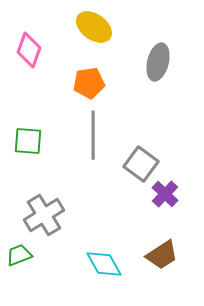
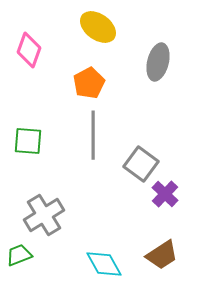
yellow ellipse: moved 4 px right
orange pentagon: rotated 20 degrees counterclockwise
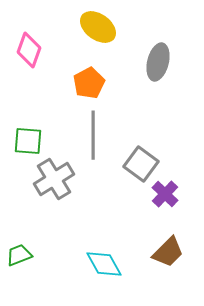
gray cross: moved 10 px right, 36 px up
brown trapezoid: moved 6 px right, 3 px up; rotated 12 degrees counterclockwise
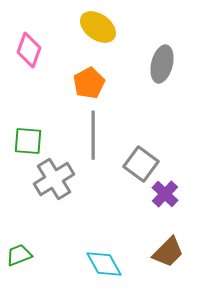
gray ellipse: moved 4 px right, 2 px down
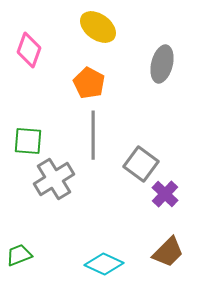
orange pentagon: rotated 16 degrees counterclockwise
cyan diamond: rotated 36 degrees counterclockwise
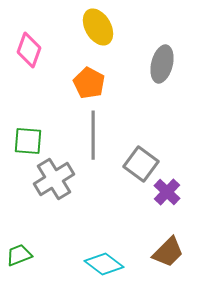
yellow ellipse: rotated 24 degrees clockwise
purple cross: moved 2 px right, 2 px up
cyan diamond: rotated 12 degrees clockwise
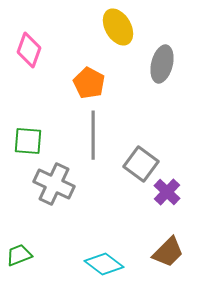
yellow ellipse: moved 20 px right
gray cross: moved 5 px down; rotated 33 degrees counterclockwise
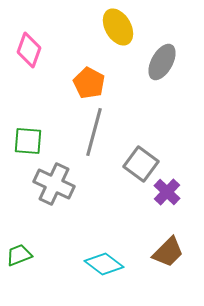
gray ellipse: moved 2 px up; rotated 15 degrees clockwise
gray line: moved 1 px right, 3 px up; rotated 15 degrees clockwise
